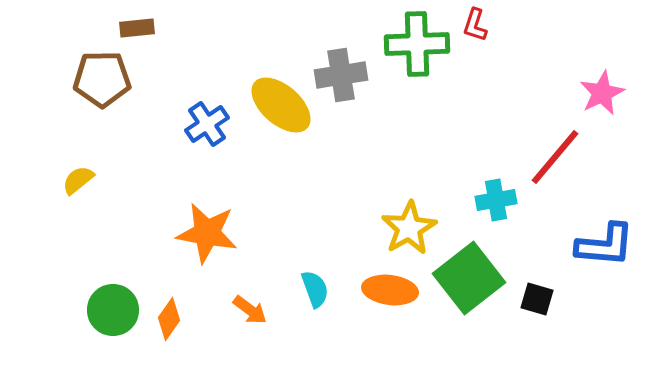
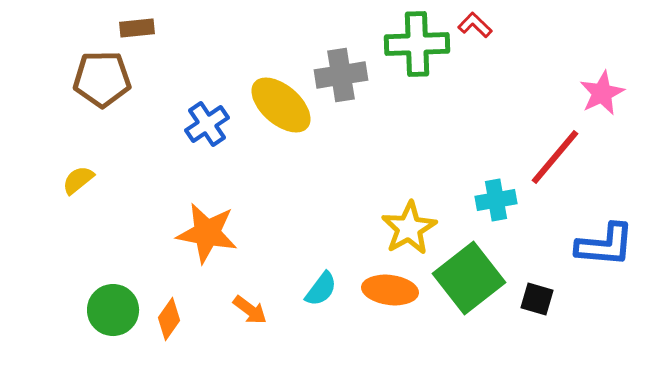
red L-shape: rotated 116 degrees clockwise
cyan semicircle: moved 6 px right; rotated 57 degrees clockwise
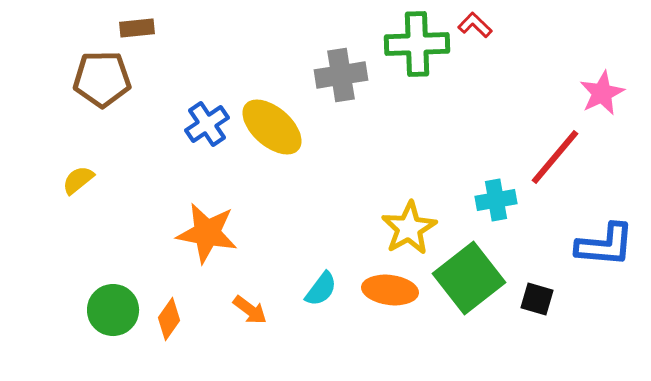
yellow ellipse: moved 9 px left, 22 px down
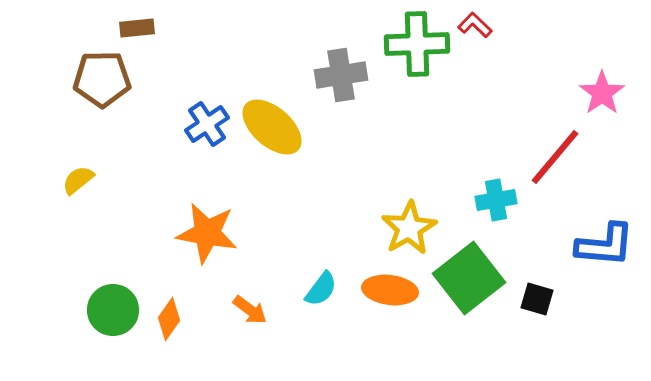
pink star: rotated 9 degrees counterclockwise
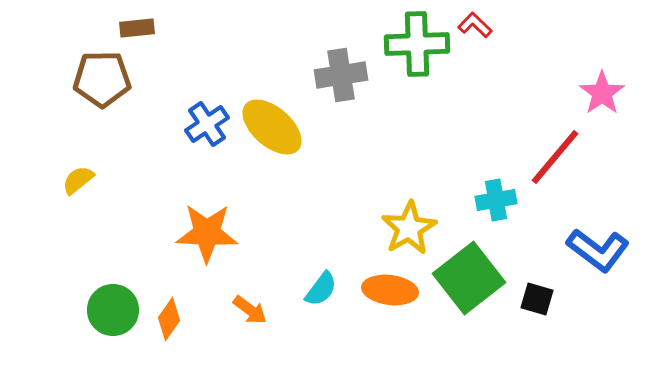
orange star: rotated 8 degrees counterclockwise
blue L-shape: moved 7 px left, 5 px down; rotated 32 degrees clockwise
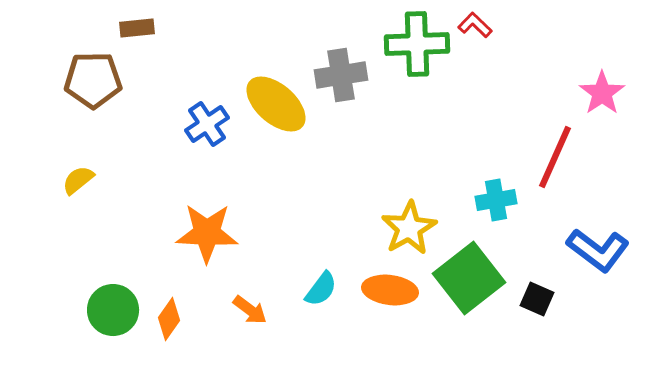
brown pentagon: moved 9 px left, 1 px down
yellow ellipse: moved 4 px right, 23 px up
red line: rotated 16 degrees counterclockwise
black square: rotated 8 degrees clockwise
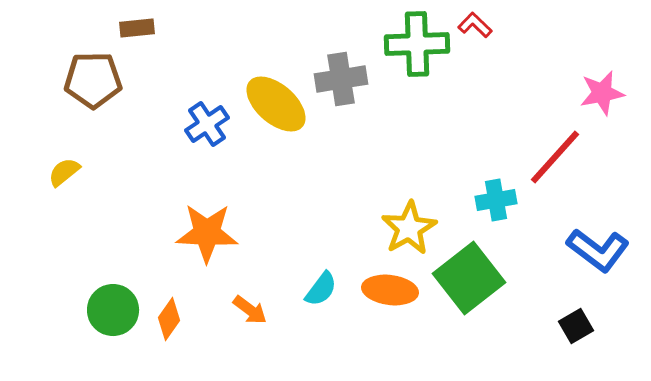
gray cross: moved 4 px down
pink star: rotated 24 degrees clockwise
red line: rotated 18 degrees clockwise
yellow semicircle: moved 14 px left, 8 px up
black square: moved 39 px right, 27 px down; rotated 36 degrees clockwise
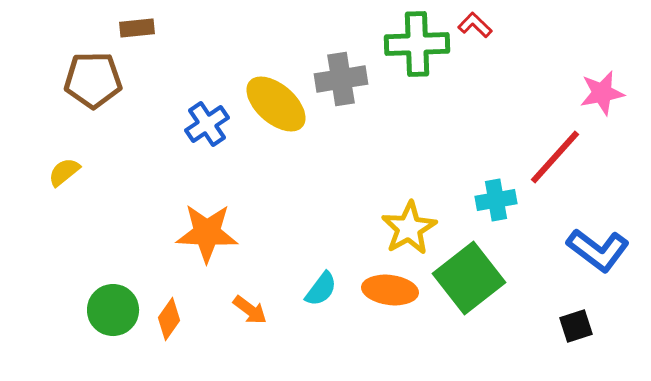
black square: rotated 12 degrees clockwise
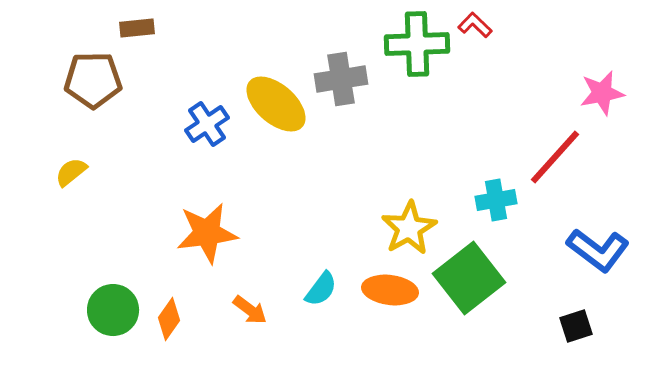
yellow semicircle: moved 7 px right
orange star: rotated 10 degrees counterclockwise
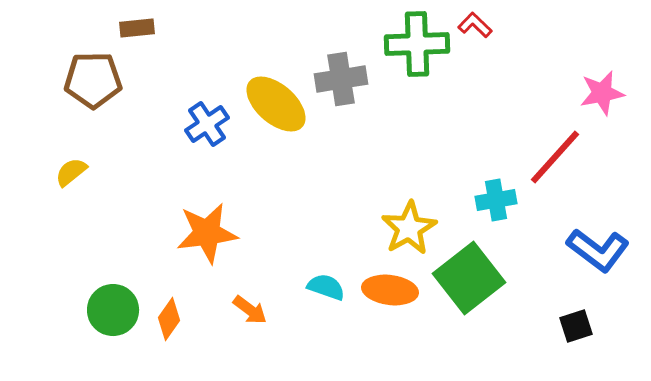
cyan semicircle: moved 5 px right, 2 px up; rotated 108 degrees counterclockwise
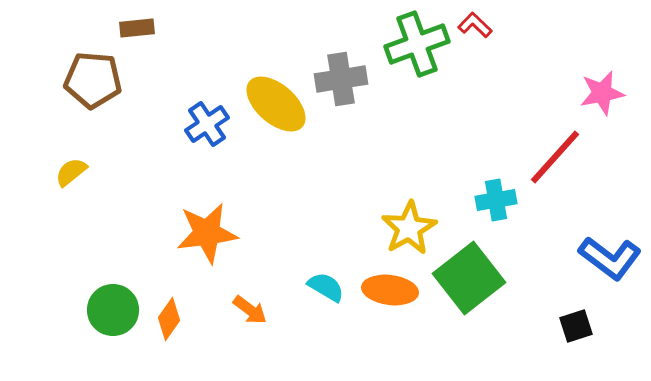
green cross: rotated 18 degrees counterclockwise
brown pentagon: rotated 6 degrees clockwise
blue L-shape: moved 12 px right, 8 px down
cyan semicircle: rotated 12 degrees clockwise
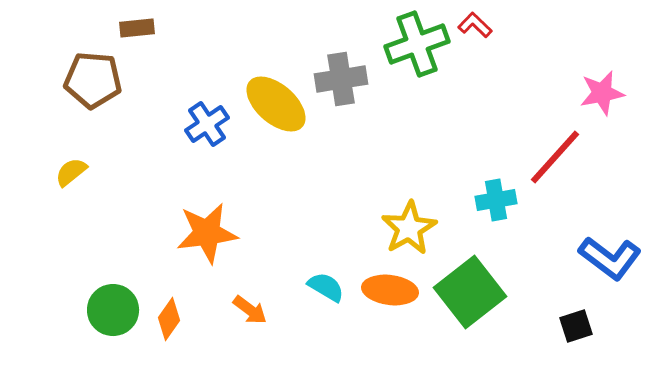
green square: moved 1 px right, 14 px down
